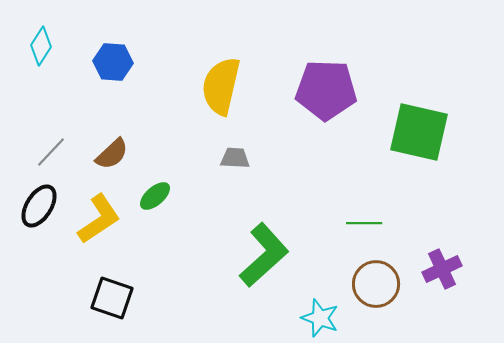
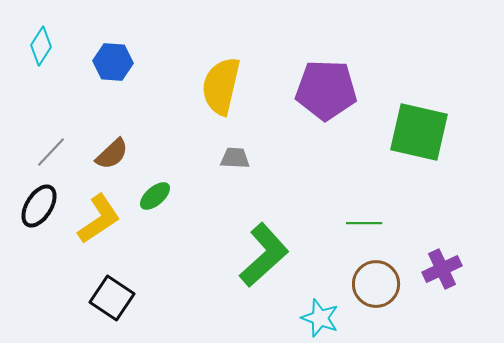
black square: rotated 15 degrees clockwise
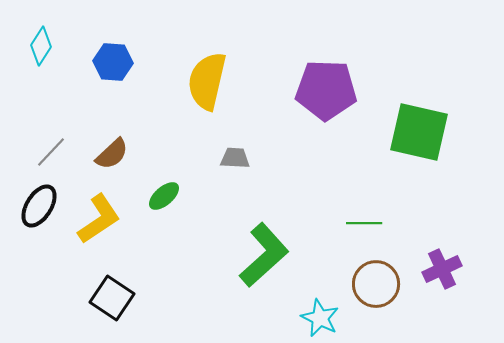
yellow semicircle: moved 14 px left, 5 px up
green ellipse: moved 9 px right
cyan star: rotated 6 degrees clockwise
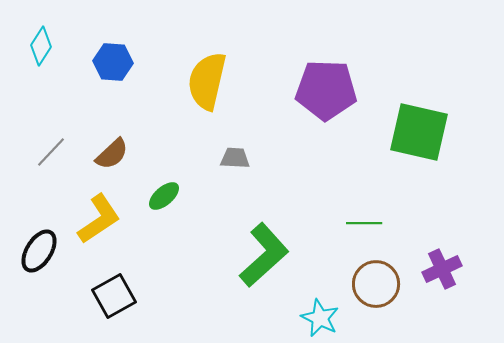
black ellipse: moved 45 px down
black square: moved 2 px right, 2 px up; rotated 27 degrees clockwise
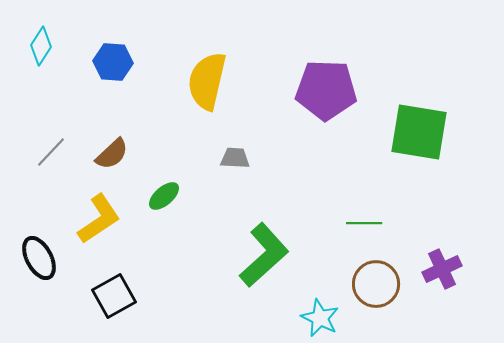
green square: rotated 4 degrees counterclockwise
black ellipse: moved 7 px down; rotated 60 degrees counterclockwise
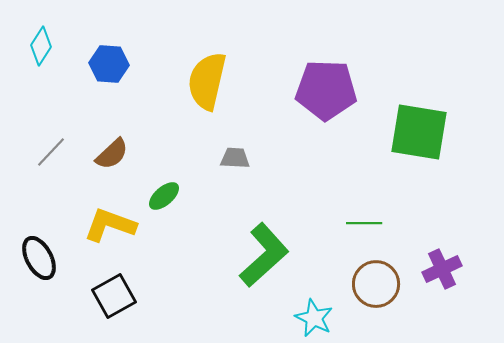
blue hexagon: moved 4 px left, 2 px down
yellow L-shape: moved 11 px right, 6 px down; rotated 126 degrees counterclockwise
cyan star: moved 6 px left
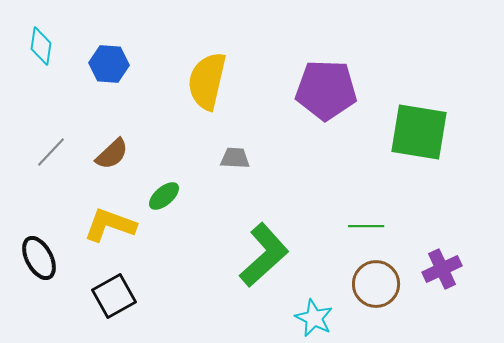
cyan diamond: rotated 24 degrees counterclockwise
green line: moved 2 px right, 3 px down
